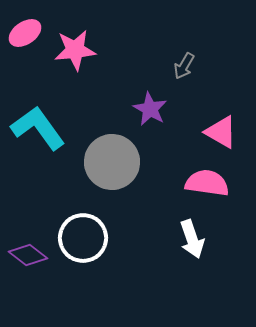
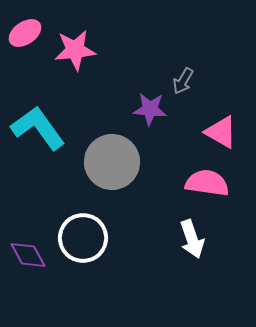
gray arrow: moved 1 px left, 15 px down
purple star: rotated 24 degrees counterclockwise
purple diamond: rotated 24 degrees clockwise
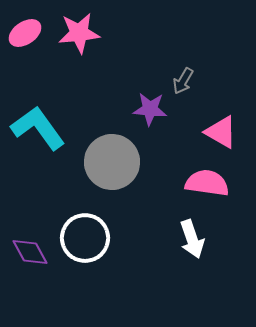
pink star: moved 4 px right, 17 px up
white circle: moved 2 px right
purple diamond: moved 2 px right, 3 px up
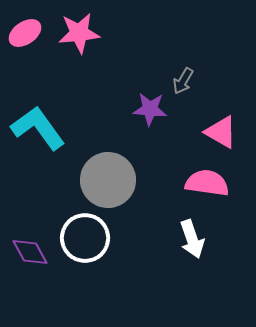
gray circle: moved 4 px left, 18 px down
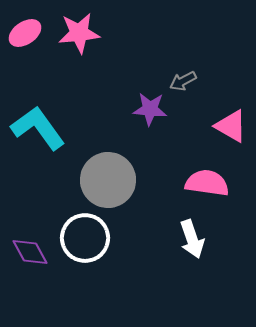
gray arrow: rotated 32 degrees clockwise
pink triangle: moved 10 px right, 6 px up
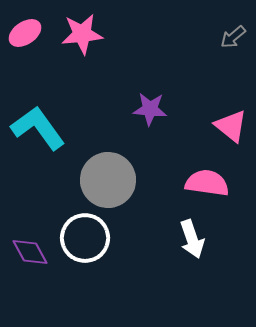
pink star: moved 3 px right, 1 px down
gray arrow: moved 50 px right, 44 px up; rotated 12 degrees counterclockwise
pink triangle: rotated 9 degrees clockwise
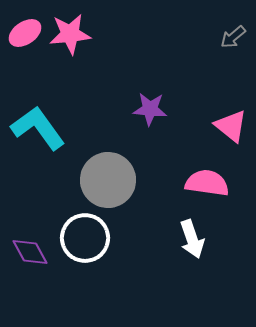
pink star: moved 12 px left
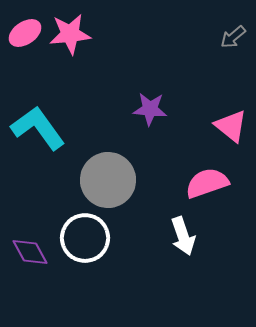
pink semicircle: rotated 27 degrees counterclockwise
white arrow: moved 9 px left, 3 px up
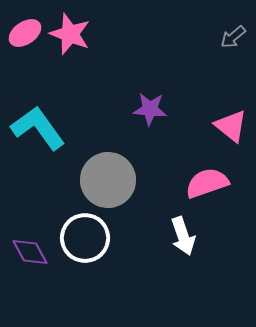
pink star: rotated 27 degrees clockwise
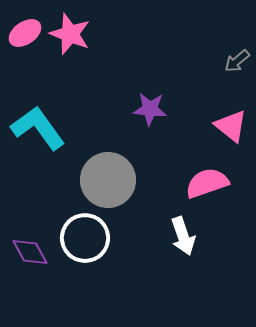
gray arrow: moved 4 px right, 24 px down
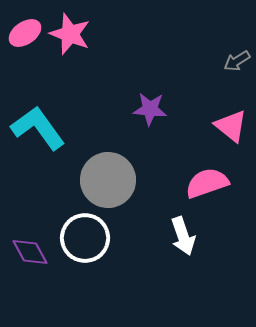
gray arrow: rotated 8 degrees clockwise
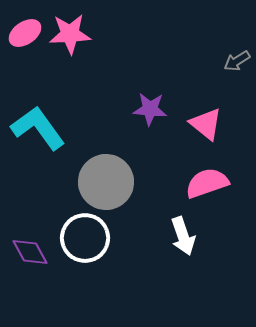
pink star: rotated 24 degrees counterclockwise
pink triangle: moved 25 px left, 2 px up
gray circle: moved 2 px left, 2 px down
